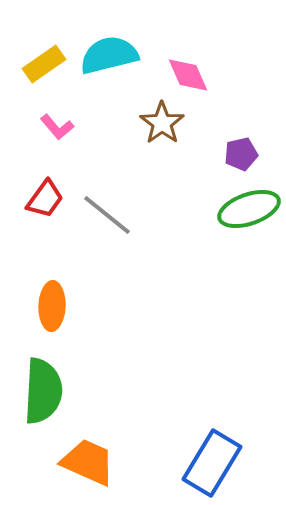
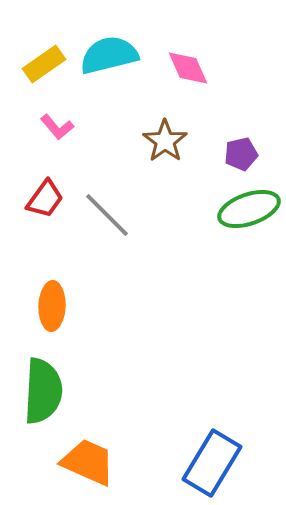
pink diamond: moved 7 px up
brown star: moved 3 px right, 18 px down
gray line: rotated 6 degrees clockwise
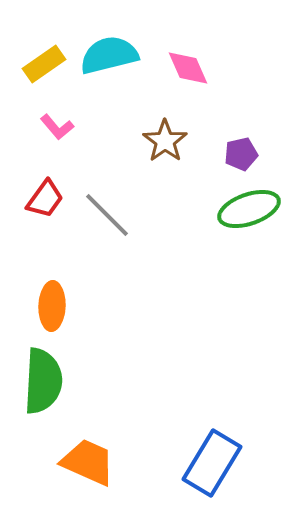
green semicircle: moved 10 px up
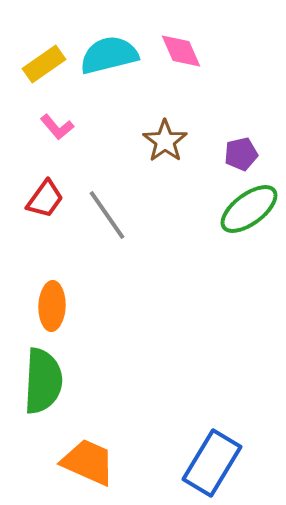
pink diamond: moved 7 px left, 17 px up
green ellipse: rotated 18 degrees counterclockwise
gray line: rotated 10 degrees clockwise
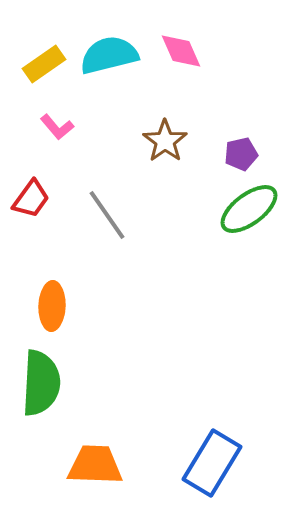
red trapezoid: moved 14 px left
green semicircle: moved 2 px left, 2 px down
orange trapezoid: moved 7 px right, 3 px down; rotated 22 degrees counterclockwise
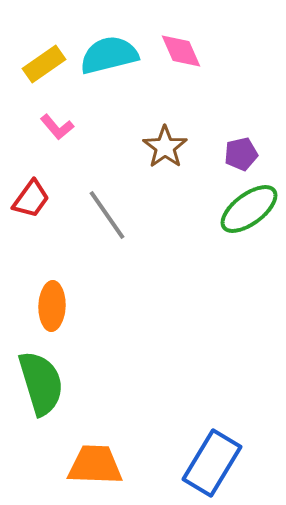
brown star: moved 6 px down
green semicircle: rotated 20 degrees counterclockwise
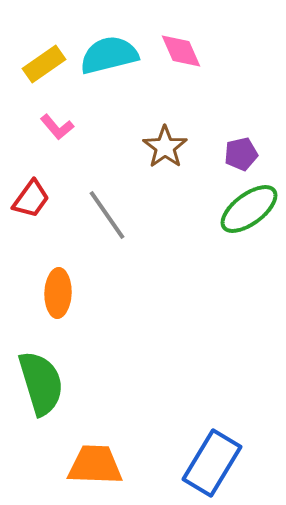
orange ellipse: moved 6 px right, 13 px up
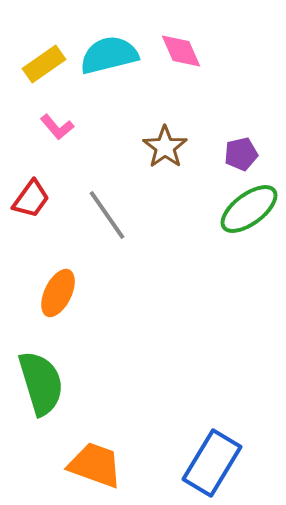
orange ellipse: rotated 24 degrees clockwise
orange trapezoid: rotated 18 degrees clockwise
